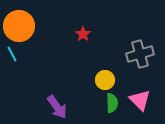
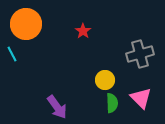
orange circle: moved 7 px right, 2 px up
red star: moved 3 px up
pink triangle: moved 1 px right, 2 px up
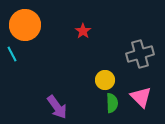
orange circle: moved 1 px left, 1 px down
pink triangle: moved 1 px up
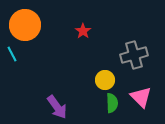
gray cross: moved 6 px left, 1 px down
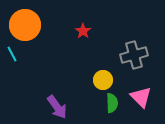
yellow circle: moved 2 px left
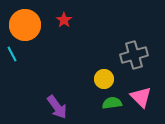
red star: moved 19 px left, 11 px up
yellow circle: moved 1 px right, 1 px up
green semicircle: rotated 96 degrees counterclockwise
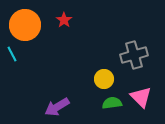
purple arrow: rotated 95 degrees clockwise
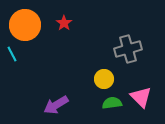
red star: moved 3 px down
gray cross: moved 6 px left, 6 px up
purple arrow: moved 1 px left, 2 px up
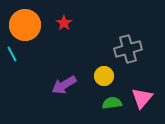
yellow circle: moved 3 px up
pink triangle: moved 1 px right, 1 px down; rotated 25 degrees clockwise
purple arrow: moved 8 px right, 20 px up
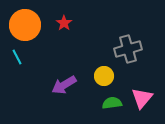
cyan line: moved 5 px right, 3 px down
